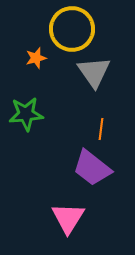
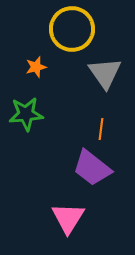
orange star: moved 9 px down
gray triangle: moved 11 px right, 1 px down
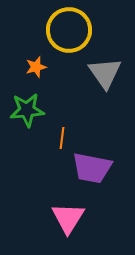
yellow circle: moved 3 px left, 1 px down
green star: moved 1 px right, 4 px up
orange line: moved 39 px left, 9 px down
purple trapezoid: rotated 27 degrees counterclockwise
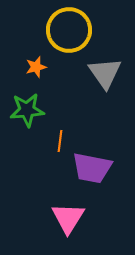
orange line: moved 2 px left, 3 px down
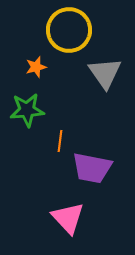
pink triangle: rotated 15 degrees counterclockwise
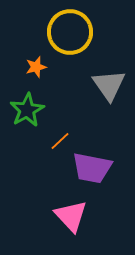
yellow circle: moved 1 px right, 2 px down
gray triangle: moved 4 px right, 12 px down
green star: rotated 24 degrees counterclockwise
orange line: rotated 40 degrees clockwise
pink triangle: moved 3 px right, 2 px up
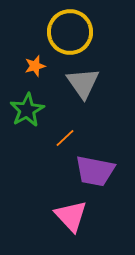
orange star: moved 1 px left, 1 px up
gray triangle: moved 26 px left, 2 px up
orange line: moved 5 px right, 3 px up
purple trapezoid: moved 3 px right, 3 px down
